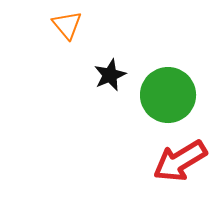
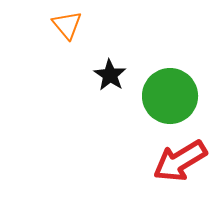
black star: rotated 16 degrees counterclockwise
green circle: moved 2 px right, 1 px down
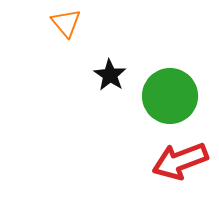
orange triangle: moved 1 px left, 2 px up
red arrow: rotated 10 degrees clockwise
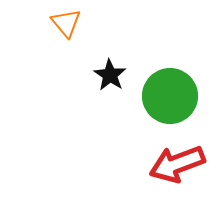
red arrow: moved 3 px left, 3 px down
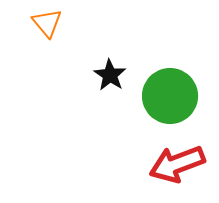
orange triangle: moved 19 px left
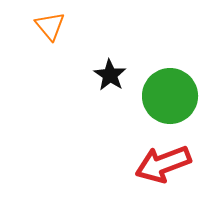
orange triangle: moved 3 px right, 3 px down
red arrow: moved 14 px left
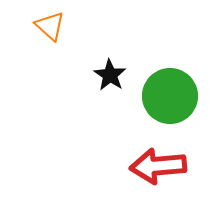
orange triangle: rotated 8 degrees counterclockwise
red arrow: moved 5 px left, 2 px down; rotated 16 degrees clockwise
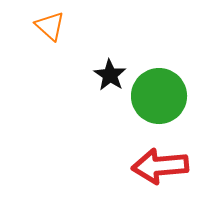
green circle: moved 11 px left
red arrow: moved 2 px right
